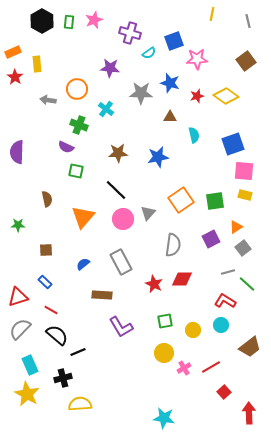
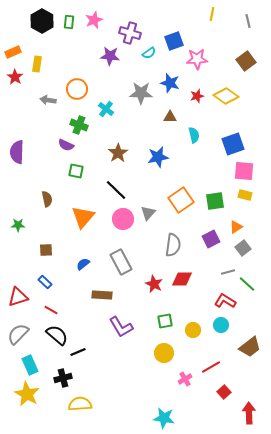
yellow rectangle at (37, 64): rotated 14 degrees clockwise
purple star at (110, 68): moved 12 px up
purple semicircle at (66, 147): moved 2 px up
brown star at (118, 153): rotated 30 degrees counterclockwise
gray semicircle at (20, 329): moved 2 px left, 5 px down
pink cross at (184, 368): moved 1 px right, 11 px down
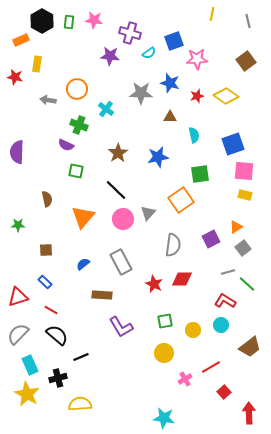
pink star at (94, 20): rotated 30 degrees clockwise
orange rectangle at (13, 52): moved 8 px right, 12 px up
red star at (15, 77): rotated 21 degrees counterclockwise
green square at (215, 201): moved 15 px left, 27 px up
black line at (78, 352): moved 3 px right, 5 px down
black cross at (63, 378): moved 5 px left
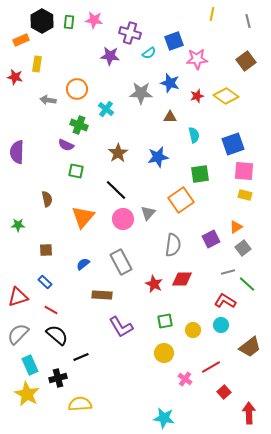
pink cross at (185, 379): rotated 24 degrees counterclockwise
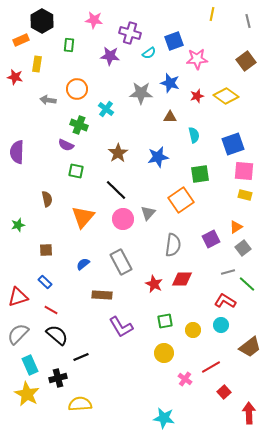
green rectangle at (69, 22): moved 23 px down
green star at (18, 225): rotated 16 degrees counterclockwise
